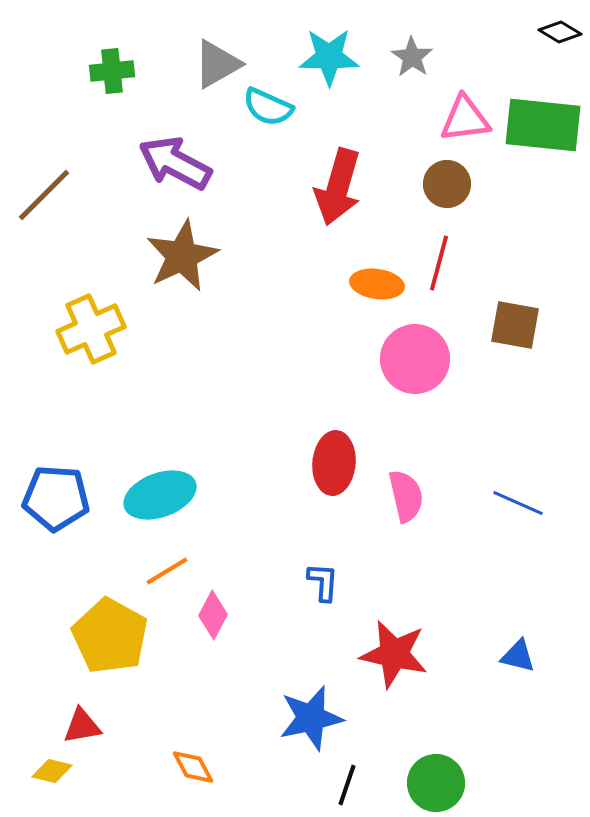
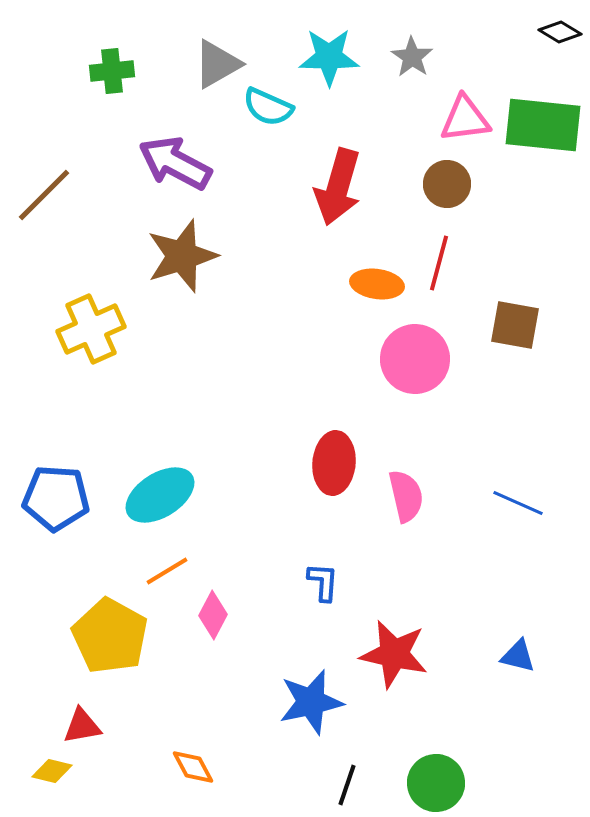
brown star: rotated 8 degrees clockwise
cyan ellipse: rotated 12 degrees counterclockwise
blue star: moved 16 px up
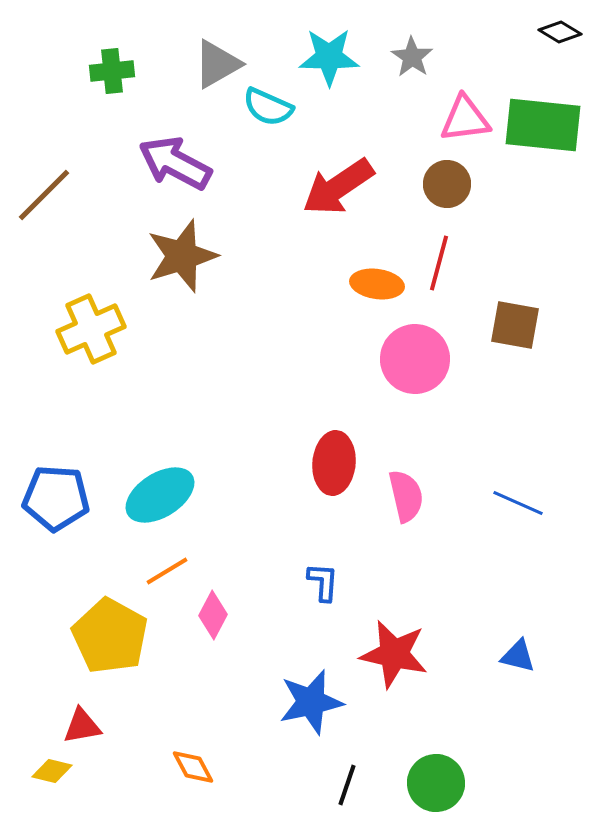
red arrow: rotated 40 degrees clockwise
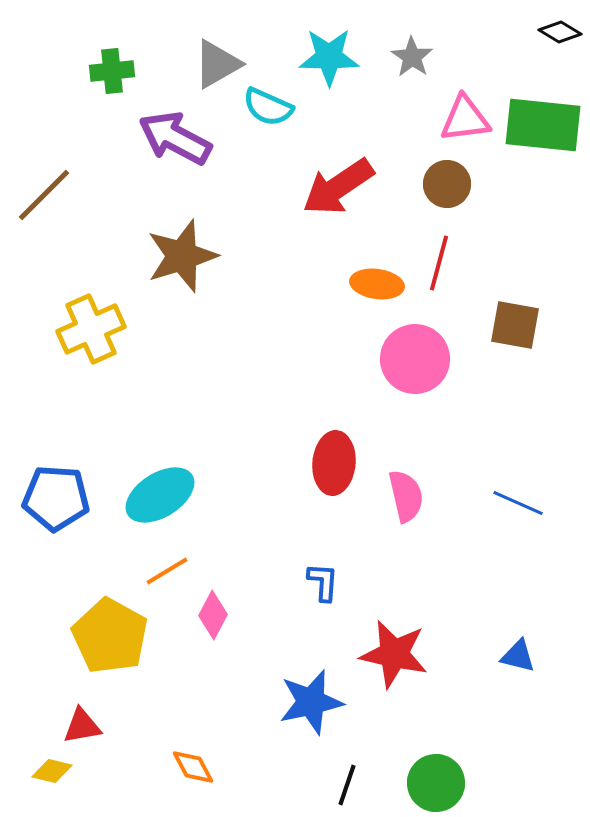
purple arrow: moved 25 px up
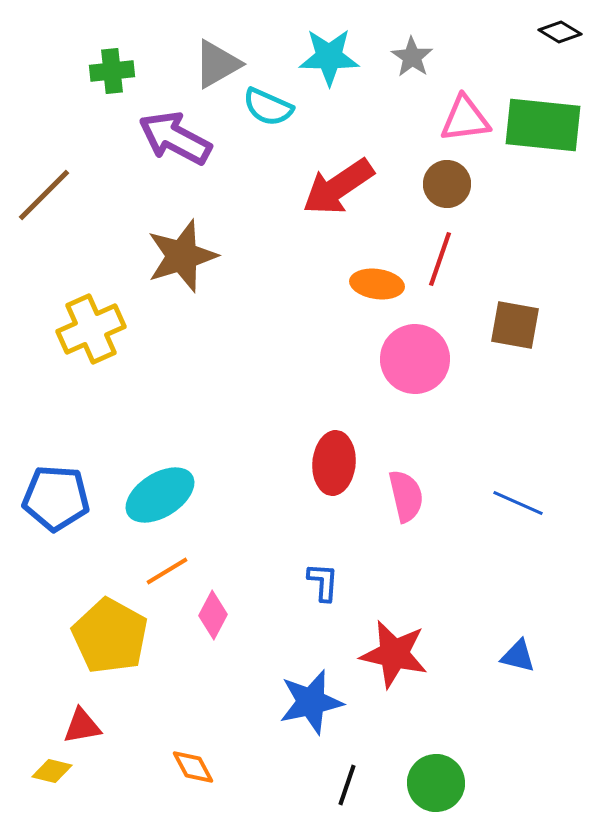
red line: moved 1 px right, 4 px up; rotated 4 degrees clockwise
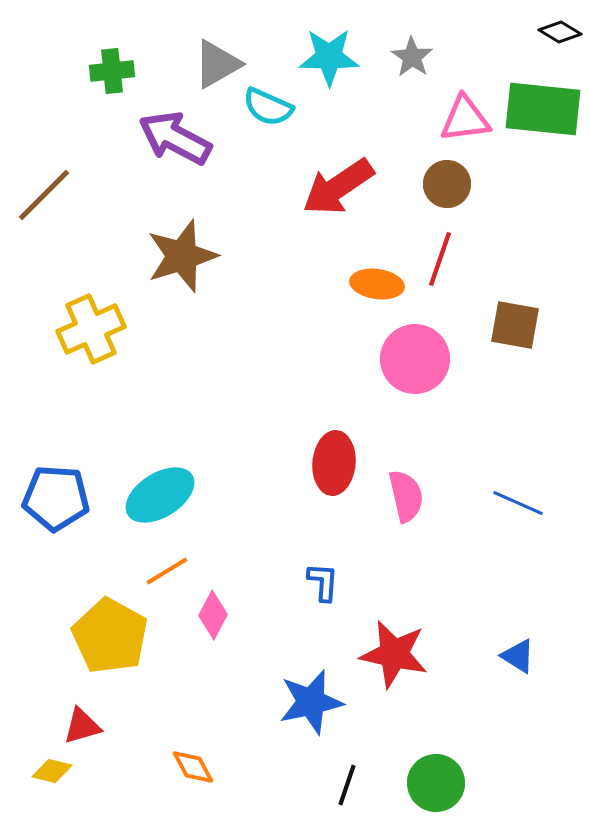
green rectangle: moved 16 px up
blue triangle: rotated 18 degrees clockwise
red triangle: rotated 6 degrees counterclockwise
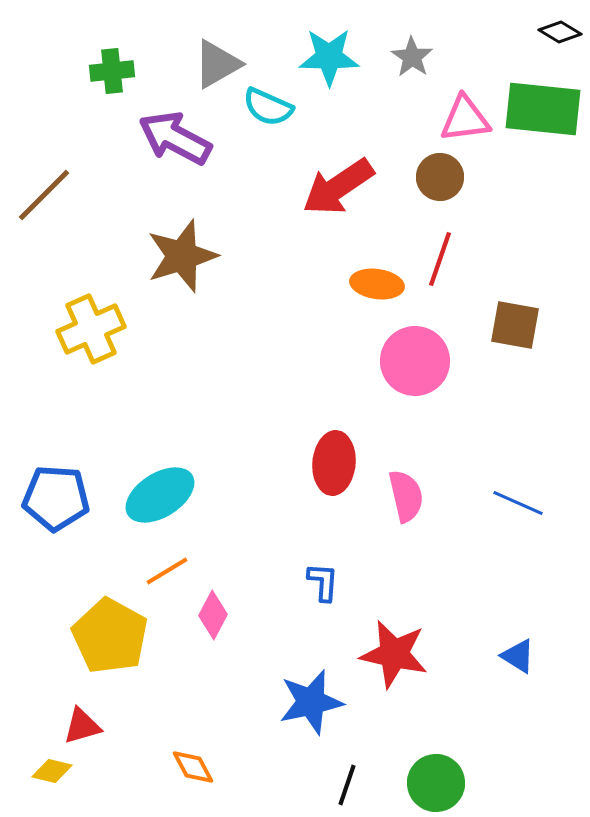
brown circle: moved 7 px left, 7 px up
pink circle: moved 2 px down
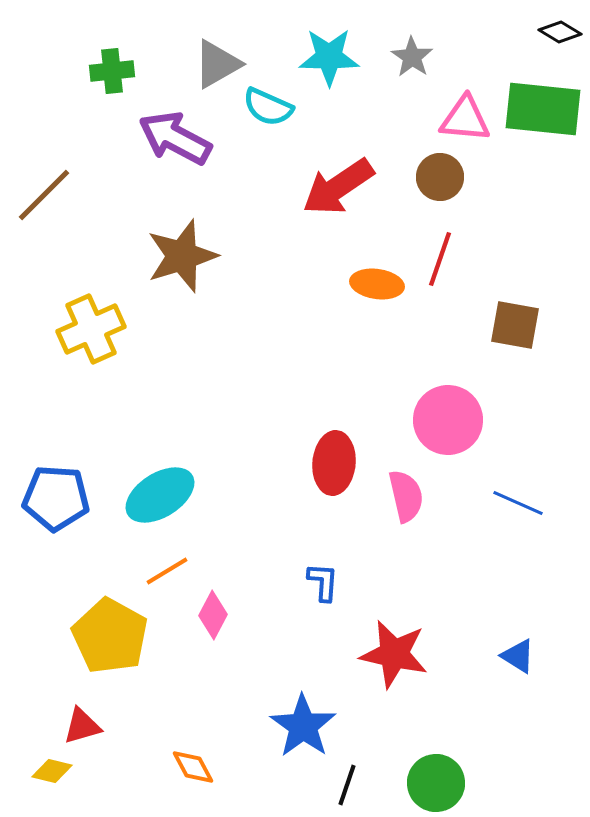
pink triangle: rotated 12 degrees clockwise
pink circle: moved 33 px right, 59 px down
blue star: moved 8 px left, 24 px down; rotated 24 degrees counterclockwise
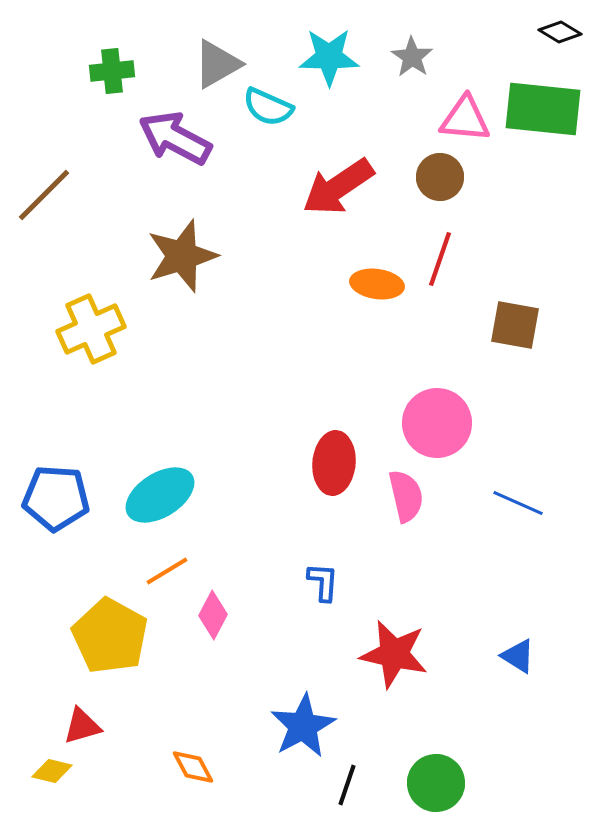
pink circle: moved 11 px left, 3 px down
blue star: rotated 8 degrees clockwise
